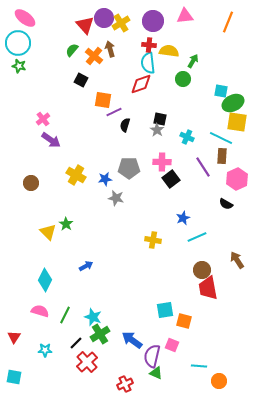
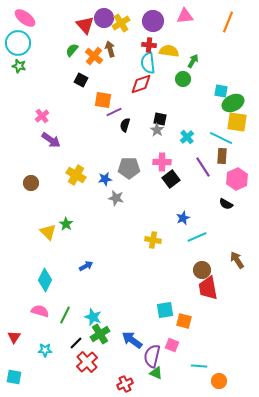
pink cross at (43, 119): moved 1 px left, 3 px up
cyan cross at (187, 137): rotated 24 degrees clockwise
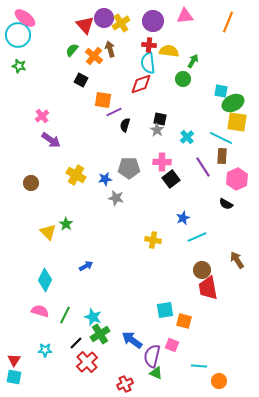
cyan circle at (18, 43): moved 8 px up
red triangle at (14, 337): moved 23 px down
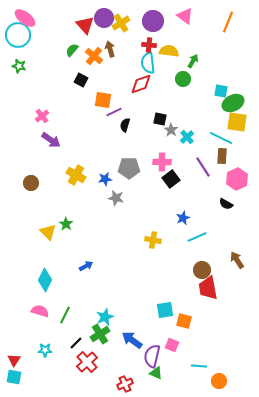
pink triangle at (185, 16): rotated 42 degrees clockwise
gray star at (157, 130): moved 14 px right
cyan star at (93, 317): moved 12 px right; rotated 30 degrees clockwise
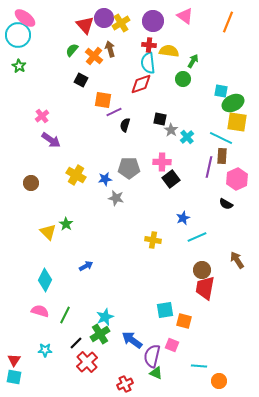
green star at (19, 66): rotated 16 degrees clockwise
purple line at (203, 167): moved 6 px right; rotated 45 degrees clockwise
red trapezoid at (208, 288): moved 3 px left; rotated 20 degrees clockwise
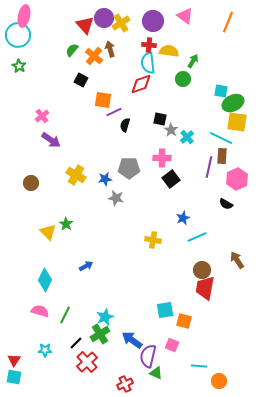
pink ellipse at (25, 18): moved 1 px left, 2 px up; rotated 65 degrees clockwise
pink cross at (162, 162): moved 4 px up
purple semicircle at (152, 356): moved 4 px left
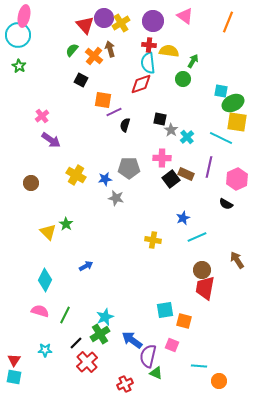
brown rectangle at (222, 156): moved 36 px left, 18 px down; rotated 70 degrees counterclockwise
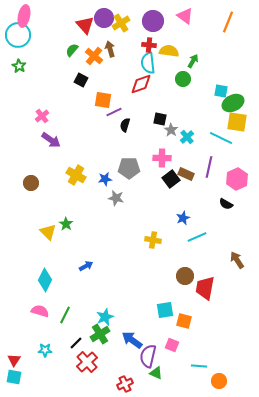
brown circle at (202, 270): moved 17 px left, 6 px down
